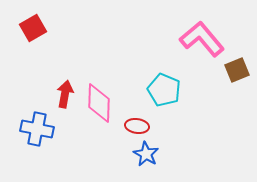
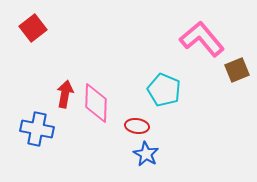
red square: rotated 8 degrees counterclockwise
pink diamond: moved 3 px left
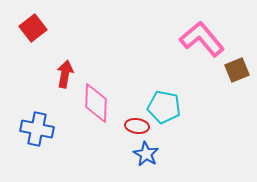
cyan pentagon: moved 17 px down; rotated 12 degrees counterclockwise
red arrow: moved 20 px up
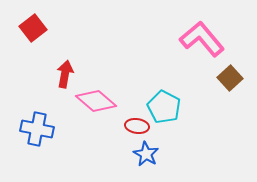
brown square: moved 7 px left, 8 px down; rotated 20 degrees counterclockwise
pink diamond: moved 2 px up; rotated 51 degrees counterclockwise
cyan pentagon: rotated 16 degrees clockwise
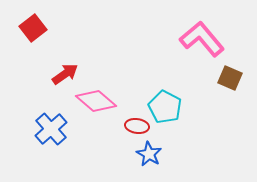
red arrow: rotated 44 degrees clockwise
brown square: rotated 25 degrees counterclockwise
cyan pentagon: moved 1 px right
blue cross: moved 14 px right; rotated 36 degrees clockwise
blue star: moved 3 px right
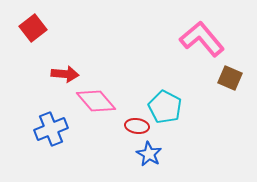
red arrow: rotated 40 degrees clockwise
pink diamond: rotated 9 degrees clockwise
blue cross: rotated 20 degrees clockwise
